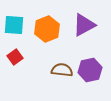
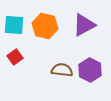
orange hexagon: moved 2 px left, 3 px up; rotated 25 degrees counterclockwise
purple hexagon: rotated 20 degrees counterclockwise
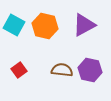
cyan square: rotated 25 degrees clockwise
red square: moved 4 px right, 13 px down
purple hexagon: rotated 15 degrees counterclockwise
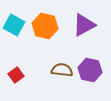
red square: moved 3 px left, 5 px down
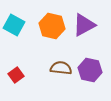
orange hexagon: moved 7 px right
brown semicircle: moved 1 px left, 2 px up
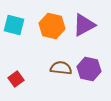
cyan square: rotated 15 degrees counterclockwise
purple hexagon: moved 1 px left, 1 px up
red square: moved 4 px down
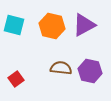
purple hexagon: moved 1 px right, 2 px down
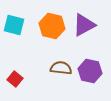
red square: moved 1 px left; rotated 14 degrees counterclockwise
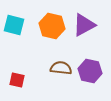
red square: moved 2 px right, 1 px down; rotated 28 degrees counterclockwise
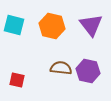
purple triangle: moved 7 px right; rotated 40 degrees counterclockwise
purple hexagon: moved 2 px left
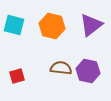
purple triangle: rotated 30 degrees clockwise
red square: moved 4 px up; rotated 28 degrees counterclockwise
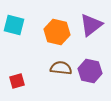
orange hexagon: moved 5 px right, 6 px down
purple hexagon: moved 2 px right
red square: moved 5 px down
